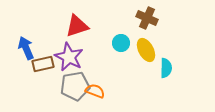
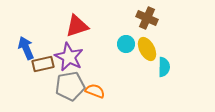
cyan circle: moved 5 px right, 1 px down
yellow ellipse: moved 1 px right, 1 px up
cyan semicircle: moved 2 px left, 1 px up
gray pentagon: moved 5 px left
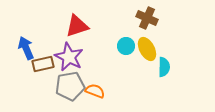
cyan circle: moved 2 px down
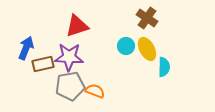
brown cross: rotated 10 degrees clockwise
blue arrow: rotated 45 degrees clockwise
purple star: rotated 24 degrees counterclockwise
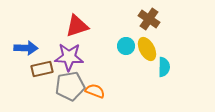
brown cross: moved 2 px right, 1 px down
blue arrow: rotated 70 degrees clockwise
brown rectangle: moved 1 px left, 5 px down
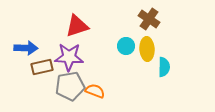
yellow ellipse: rotated 25 degrees clockwise
brown rectangle: moved 2 px up
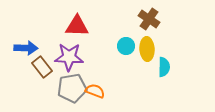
red triangle: rotated 20 degrees clockwise
brown rectangle: rotated 65 degrees clockwise
gray pentagon: moved 2 px right, 2 px down
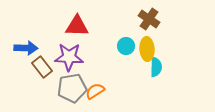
cyan semicircle: moved 8 px left
orange semicircle: rotated 54 degrees counterclockwise
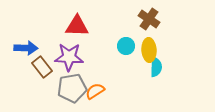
yellow ellipse: moved 2 px right, 1 px down
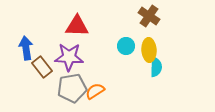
brown cross: moved 3 px up
blue arrow: rotated 100 degrees counterclockwise
